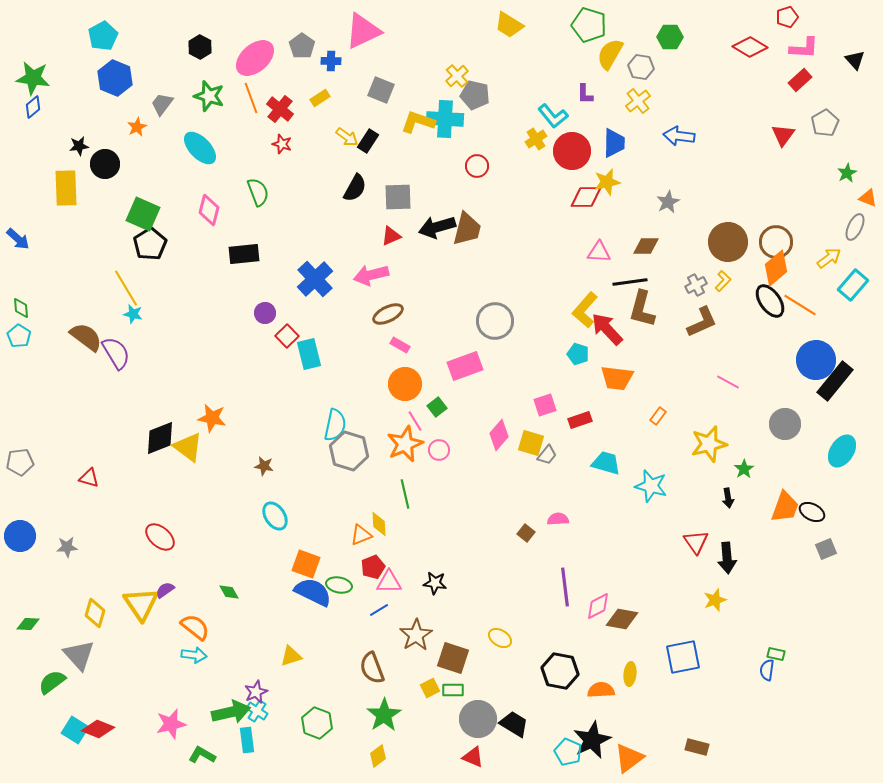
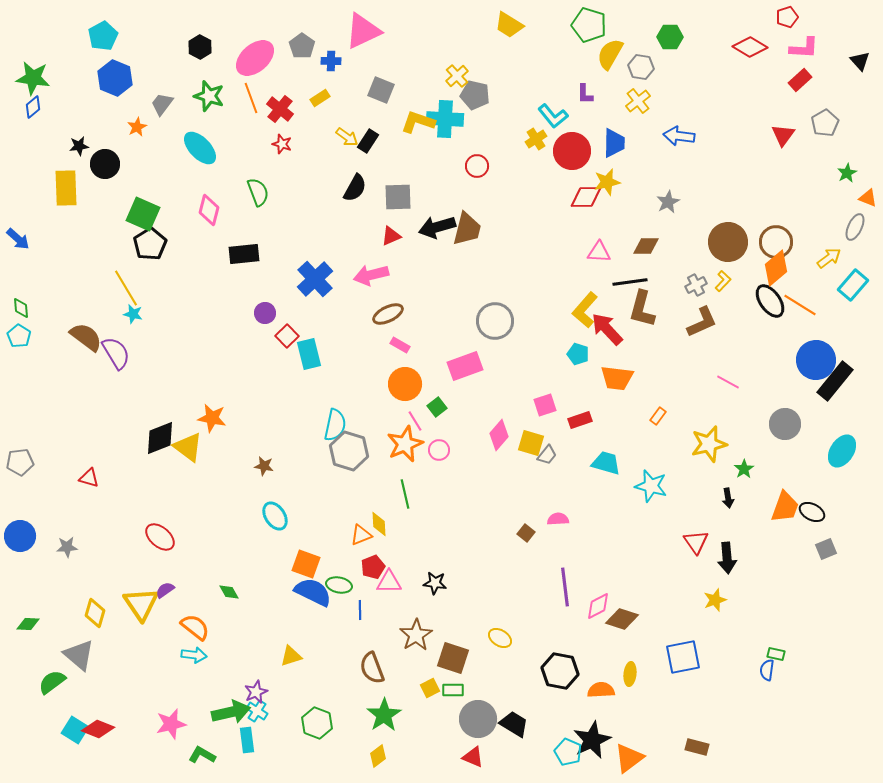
black triangle at (855, 60): moved 5 px right, 1 px down
blue line at (379, 610): moved 19 px left; rotated 60 degrees counterclockwise
brown diamond at (622, 619): rotated 8 degrees clockwise
gray triangle at (79, 655): rotated 8 degrees counterclockwise
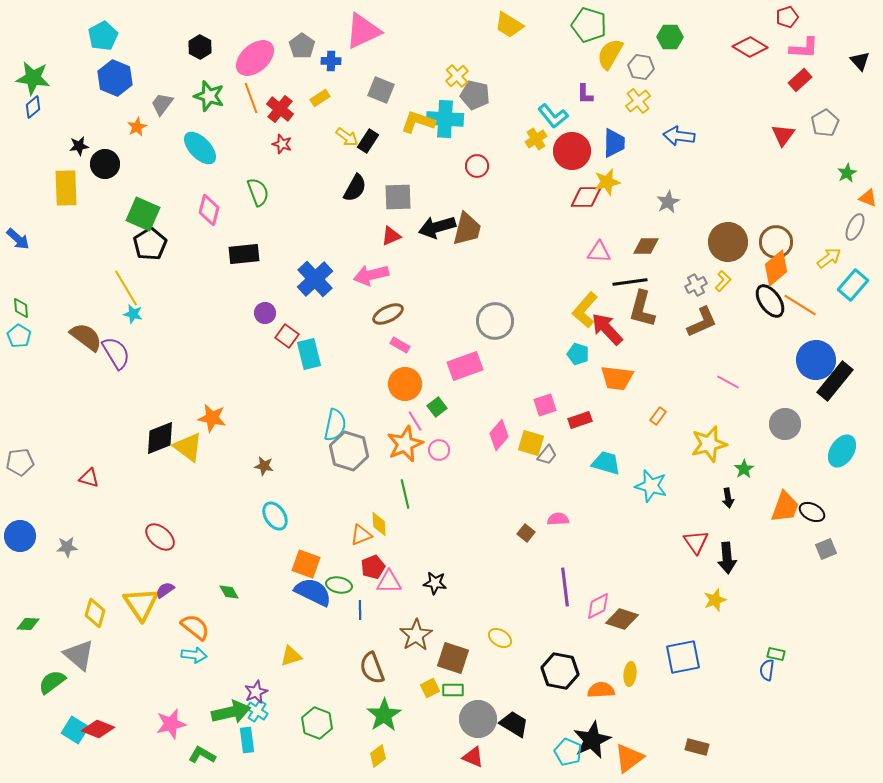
red square at (287, 336): rotated 10 degrees counterclockwise
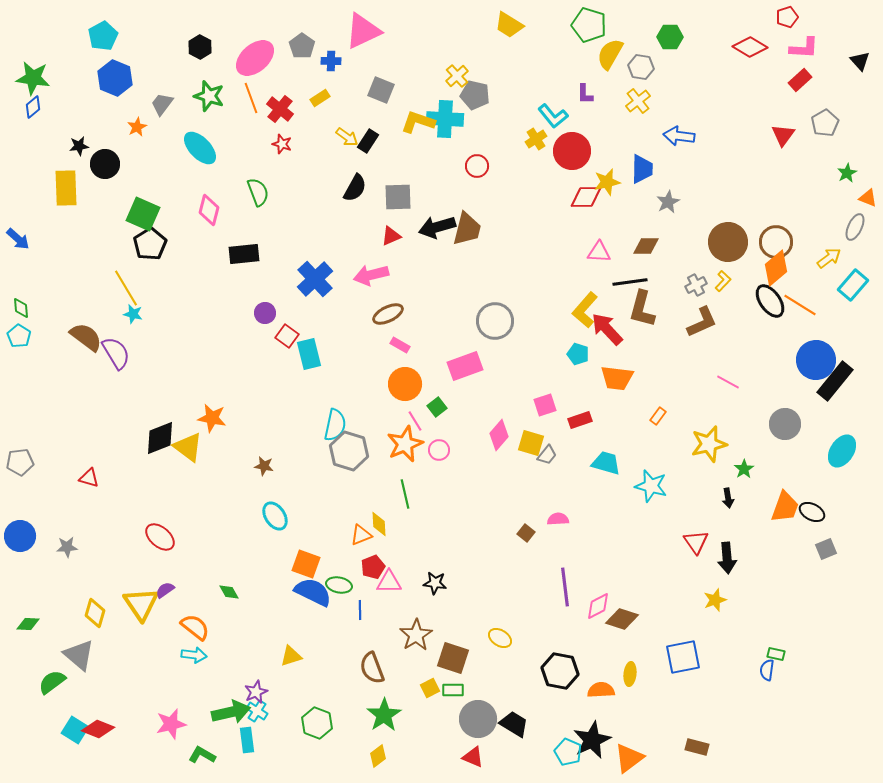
blue trapezoid at (614, 143): moved 28 px right, 26 px down
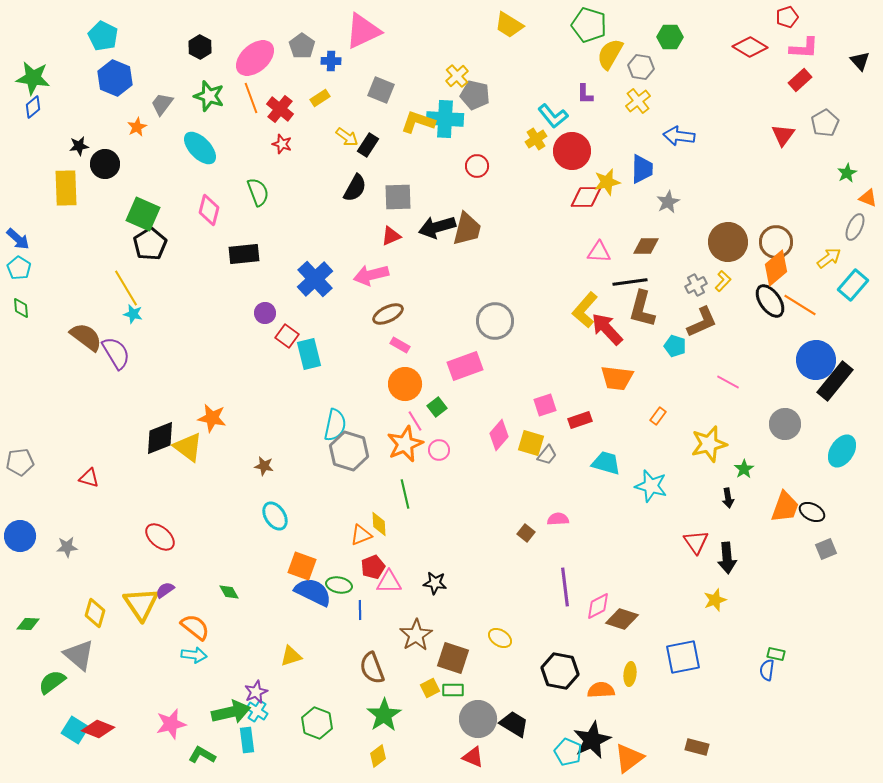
cyan pentagon at (103, 36): rotated 16 degrees counterclockwise
black rectangle at (368, 141): moved 4 px down
cyan pentagon at (19, 336): moved 68 px up
cyan pentagon at (578, 354): moved 97 px right, 8 px up
orange square at (306, 564): moved 4 px left, 2 px down
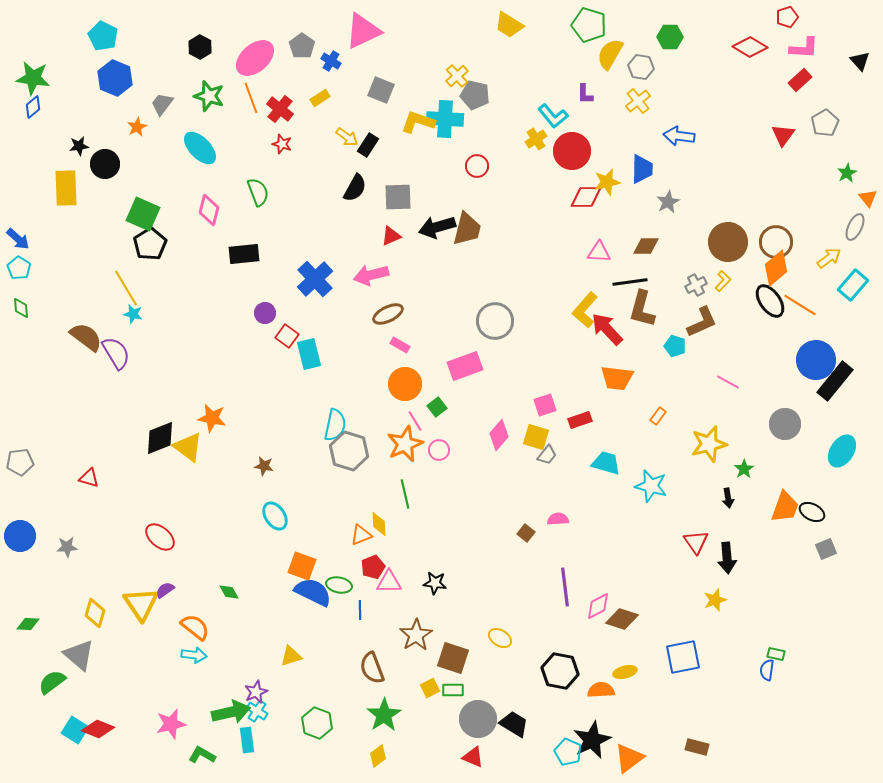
blue cross at (331, 61): rotated 30 degrees clockwise
orange triangle at (868, 198): rotated 30 degrees clockwise
yellow square at (531, 443): moved 5 px right, 6 px up
yellow ellipse at (630, 674): moved 5 px left, 2 px up; rotated 70 degrees clockwise
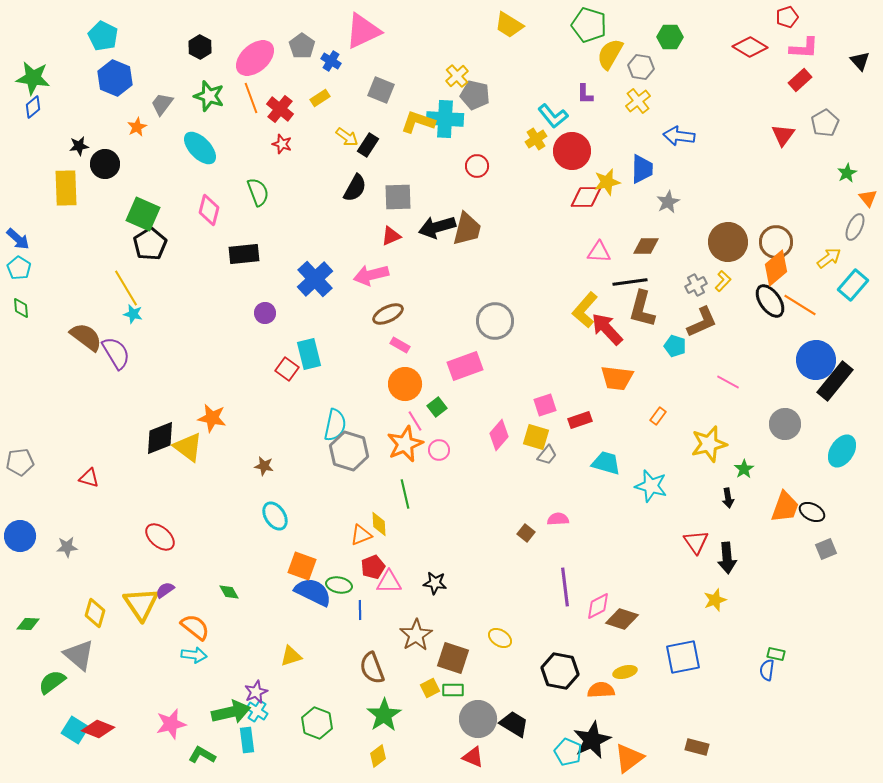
red square at (287, 336): moved 33 px down
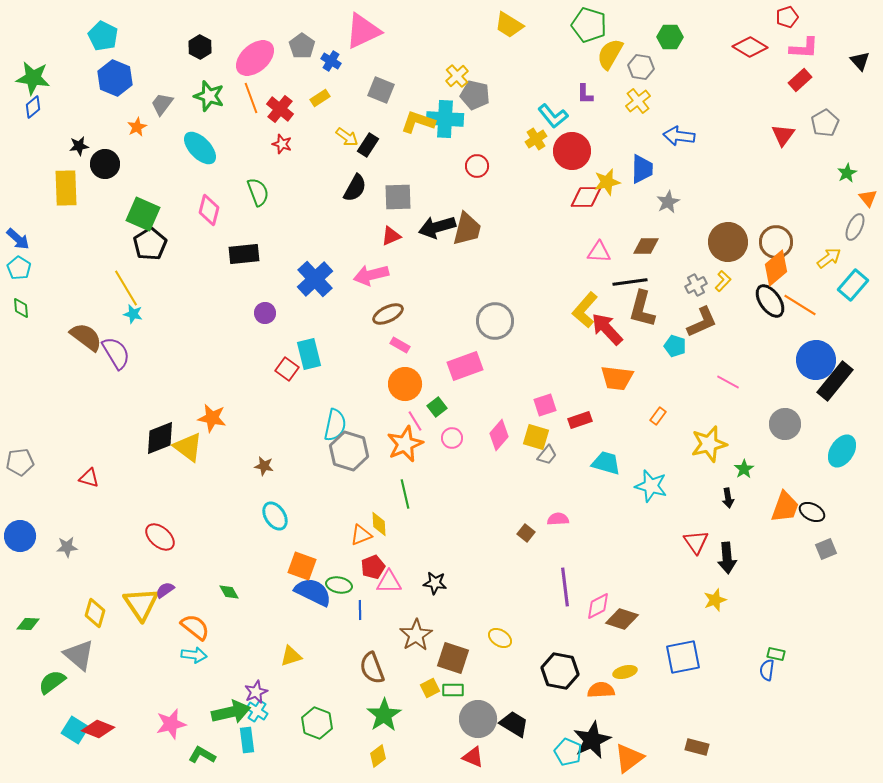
pink circle at (439, 450): moved 13 px right, 12 px up
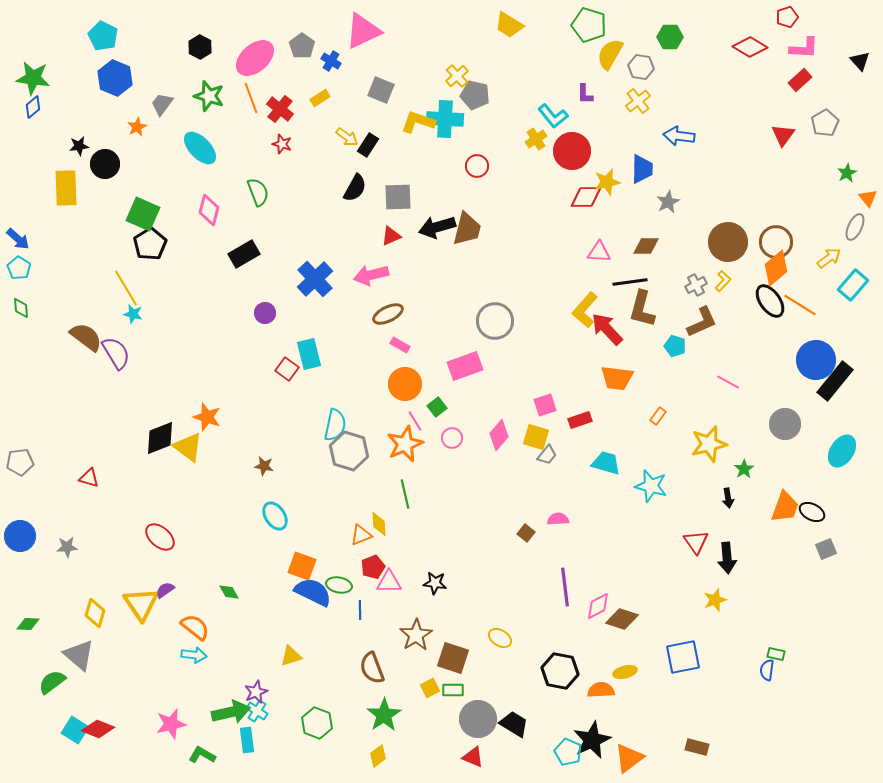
black rectangle at (244, 254): rotated 24 degrees counterclockwise
orange star at (212, 418): moved 5 px left, 1 px up; rotated 8 degrees clockwise
